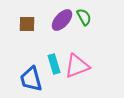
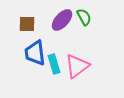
pink triangle: rotated 16 degrees counterclockwise
blue trapezoid: moved 4 px right, 26 px up; rotated 8 degrees clockwise
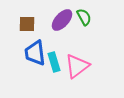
cyan rectangle: moved 2 px up
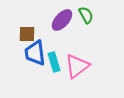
green semicircle: moved 2 px right, 2 px up
brown square: moved 10 px down
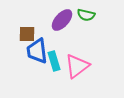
green semicircle: rotated 132 degrees clockwise
blue trapezoid: moved 2 px right, 2 px up
cyan rectangle: moved 1 px up
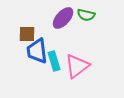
purple ellipse: moved 1 px right, 2 px up
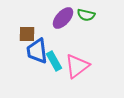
cyan rectangle: rotated 12 degrees counterclockwise
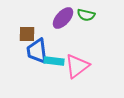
cyan rectangle: rotated 54 degrees counterclockwise
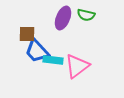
purple ellipse: rotated 20 degrees counterclockwise
blue trapezoid: rotated 36 degrees counterclockwise
cyan rectangle: moved 1 px left, 1 px up
